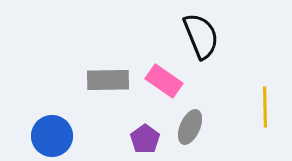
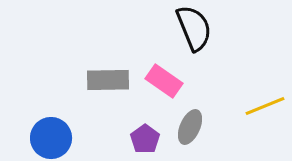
black semicircle: moved 7 px left, 8 px up
yellow line: moved 1 px up; rotated 69 degrees clockwise
blue circle: moved 1 px left, 2 px down
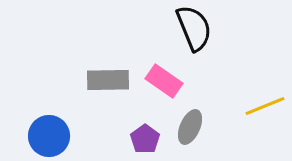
blue circle: moved 2 px left, 2 px up
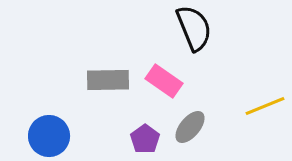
gray ellipse: rotated 16 degrees clockwise
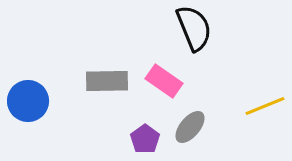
gray rectangle: moved 1 px left, 1 px down
blue circle: moved 21 px left, 35 px up
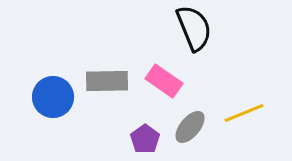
blue circle: moved 25 px right, 4 px up
yellow line: moved 21 px left, 7 px down
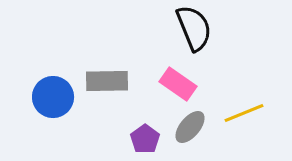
pink rectangle: moved 14 px right, 3 px down
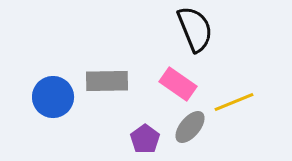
black semicircle: moved 1 px right, 1 px down
yellow line: moved 10 px left, 11 px up
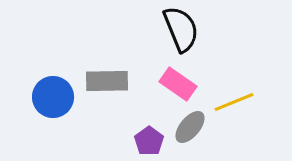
black semicircle: moved 14 px left
purple pentagon: moved 4 px right, 2 px down
